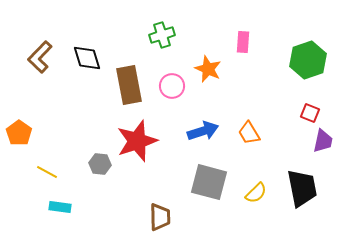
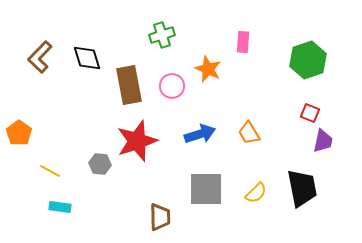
blue arrow: moved 3 px left, 3 px down
yellow line: moved 3 px right, 1 px up
gray square: moved 3 px left, 7 px down; rotated 15 degrees counterclockwise
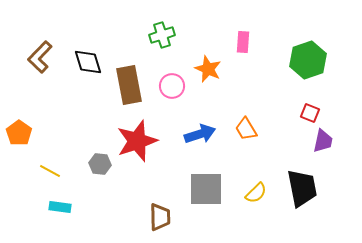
black diamond: moved 1 px right, 4 px down
orange trapezoid: moved 3 px left, 4 px up
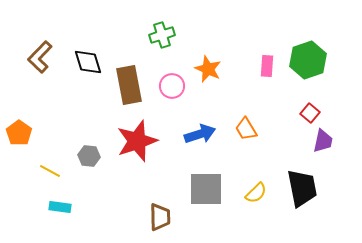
pink rectangle: moved 24 px right, 24 px down
red square: rotated 18 degrees clockwise
gray hexagon: moved 11 px left, 8 px up
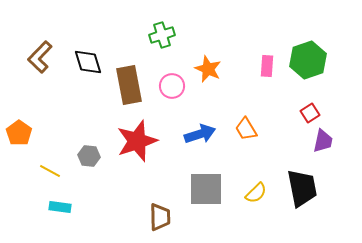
red square: rotated 18 degrees clockwise
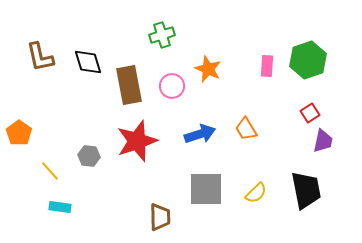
brown L-shape: rotated 56 degrees counterclockwise
yellow line: rotated 20 degrees clockwise
black trapezoid: moved 4 px right, 2 px down
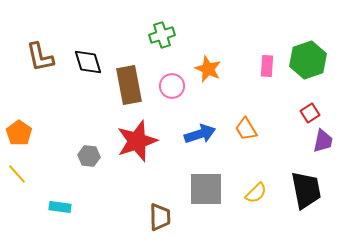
yellow line: moved 33 px left, 3 px down
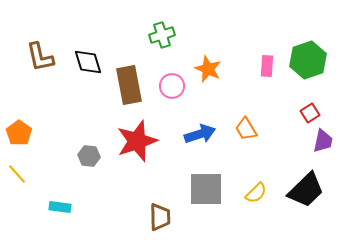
black trapezoid: rotated 57 degrees clockwise
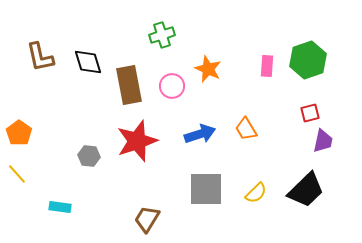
red square: rotated 18 degrees clockwise
brown trapezoid: moved 13 px left, 2 px down; rotated 148 degrees counterclockwise
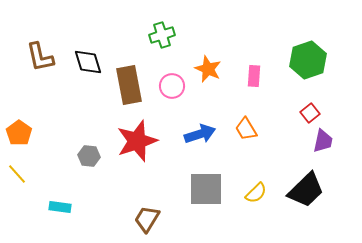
pink rectangle: moved 13 px left, 10 px down
red square: rotated 24 degrees counterclockwise
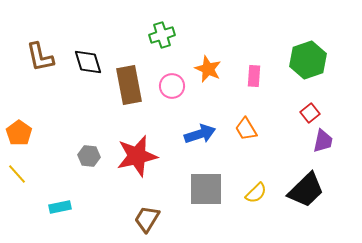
red star: moved 15 px down; rotated 6 degrees clockwise
cyan rectangle: rotated 20 degrees counterclockwise
